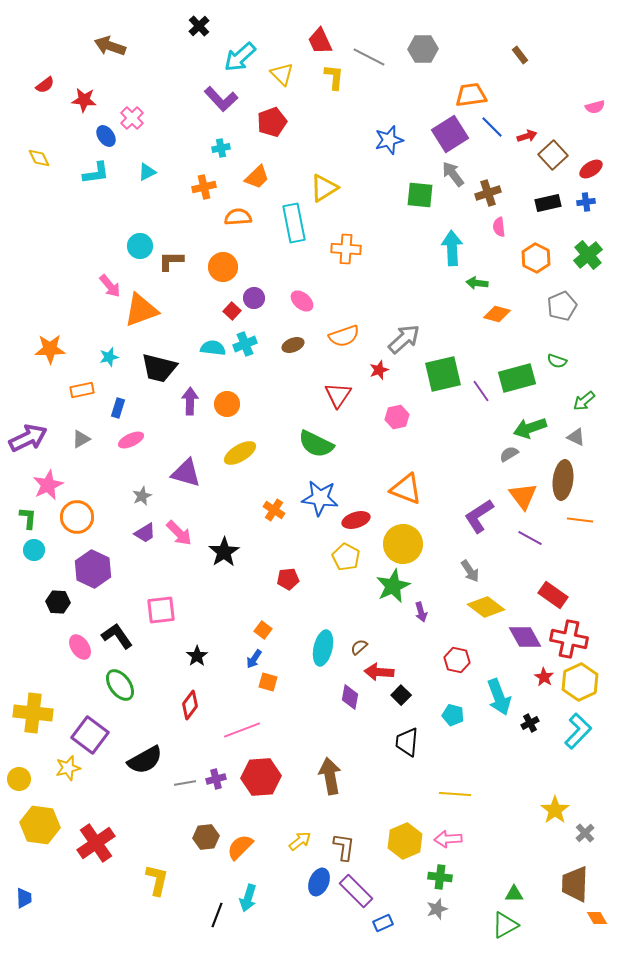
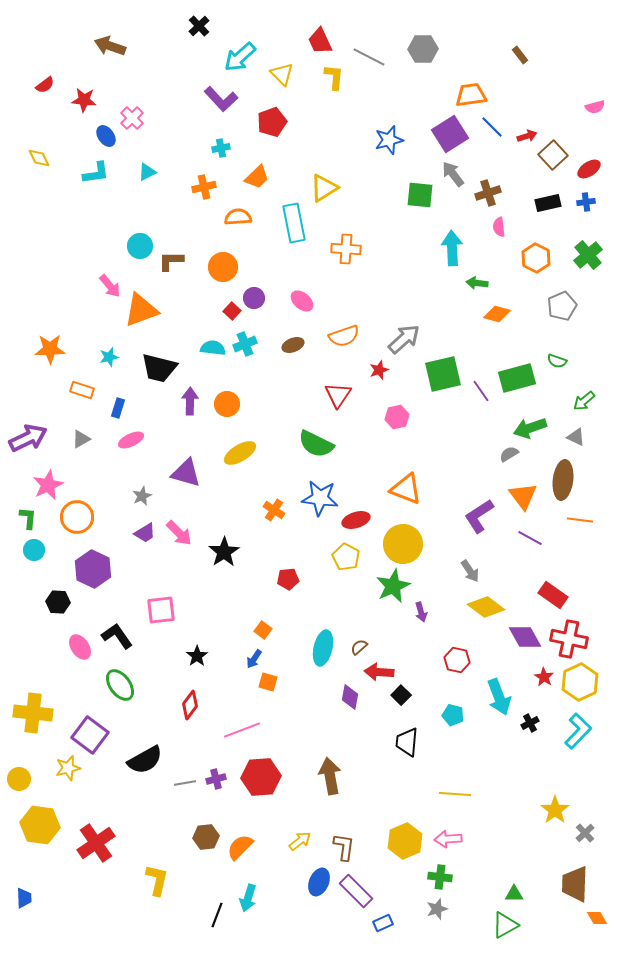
red ellipse at (591, 169): moved 2 px left
orange rectangle at (82, 390): rotated 30 degrees clockwise
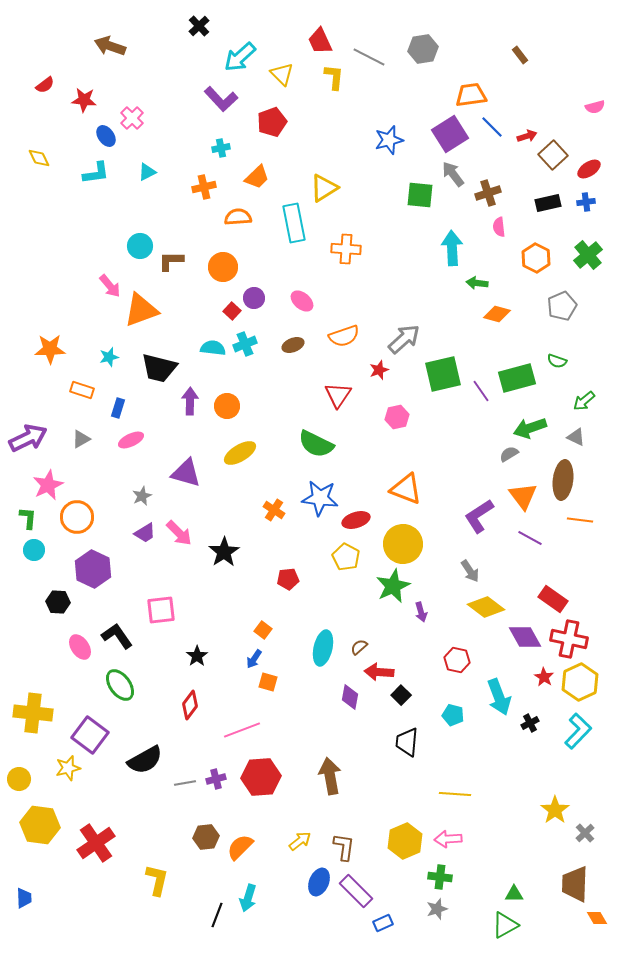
gray hexagon at (423, 49): rotated 8 degrees counterclockwise
orange circle at (227, 404): moved 2 px down
red rectangle at (553, 595): moved 4 px down
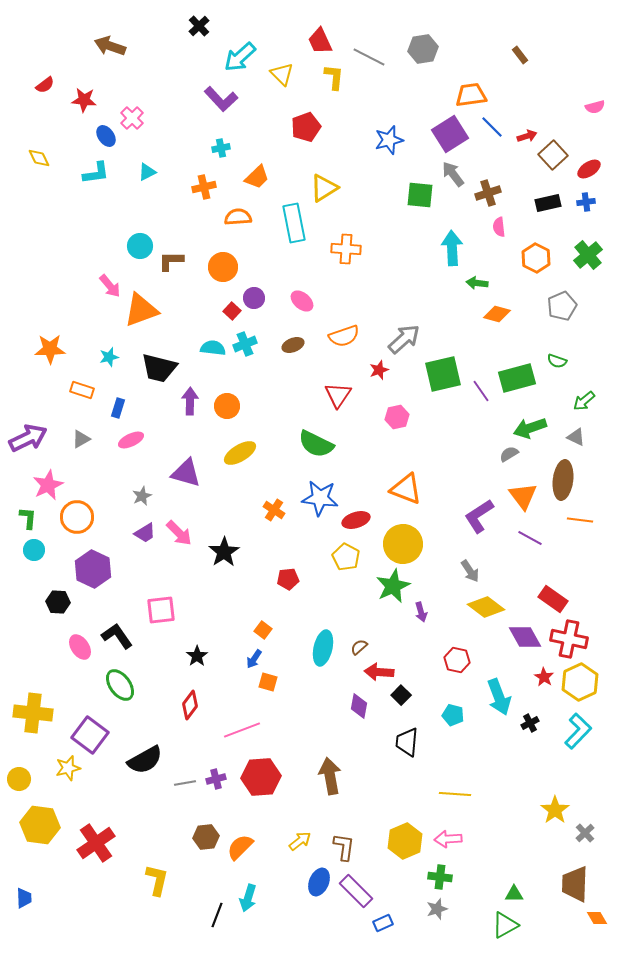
red pentagon at (272, 122): moved 34 px right, 5 px down
purple diamond at (350, 697): moved 9 px right, 9 px down
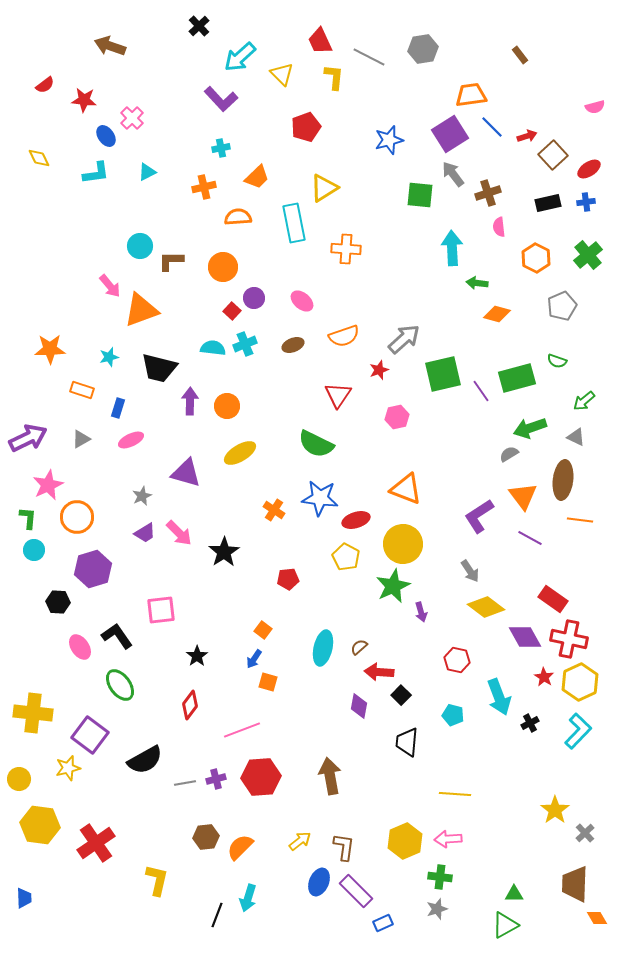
purple hexagon at (93, 569): rotated 18 degrees clockwise
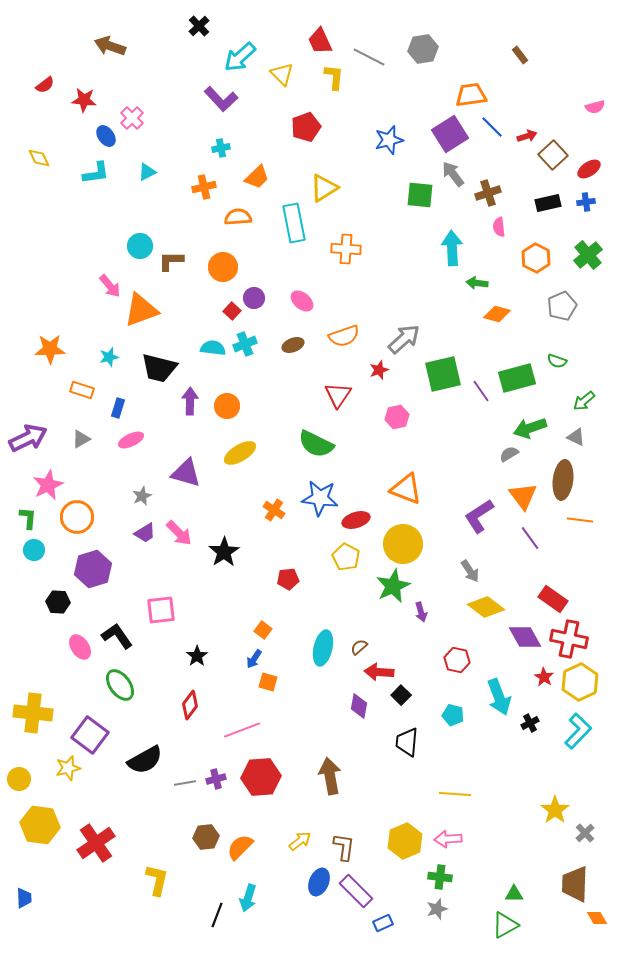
purple line at (530, 538): rotated 25 degrees clockwise
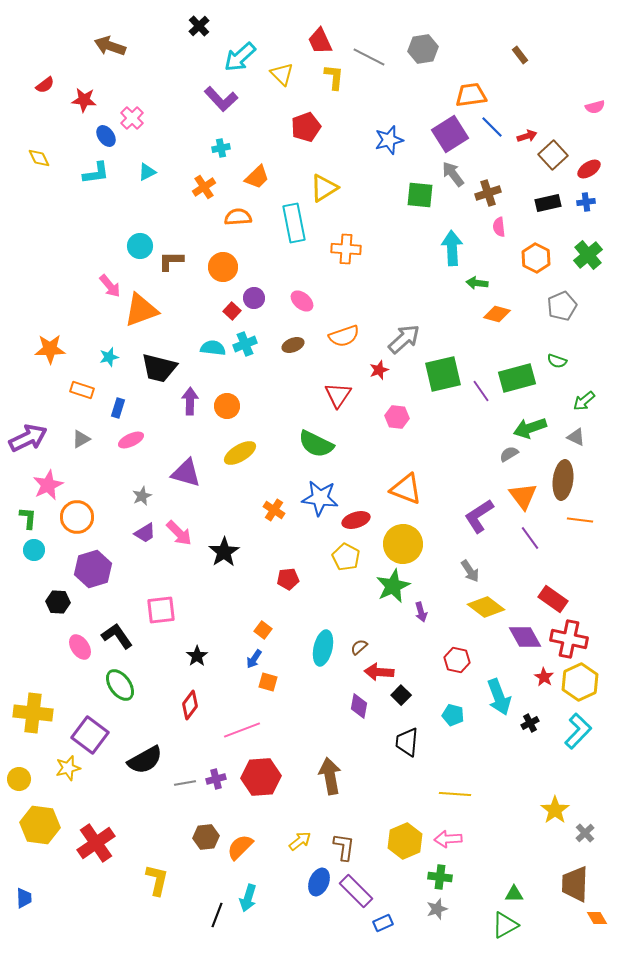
orange cross at (204, 187): rotated 20 degrees counterclockwise
pink hexagon at (397, 417): rotated 20 degrees clockwise
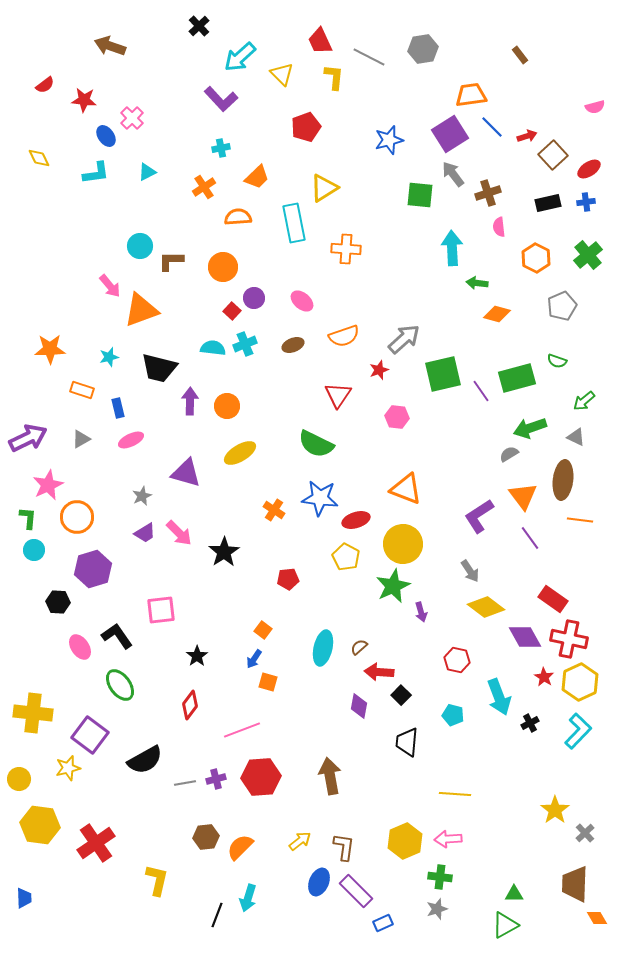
blue rectangle at (118, 408): rotated 30 degrees counterclockwise
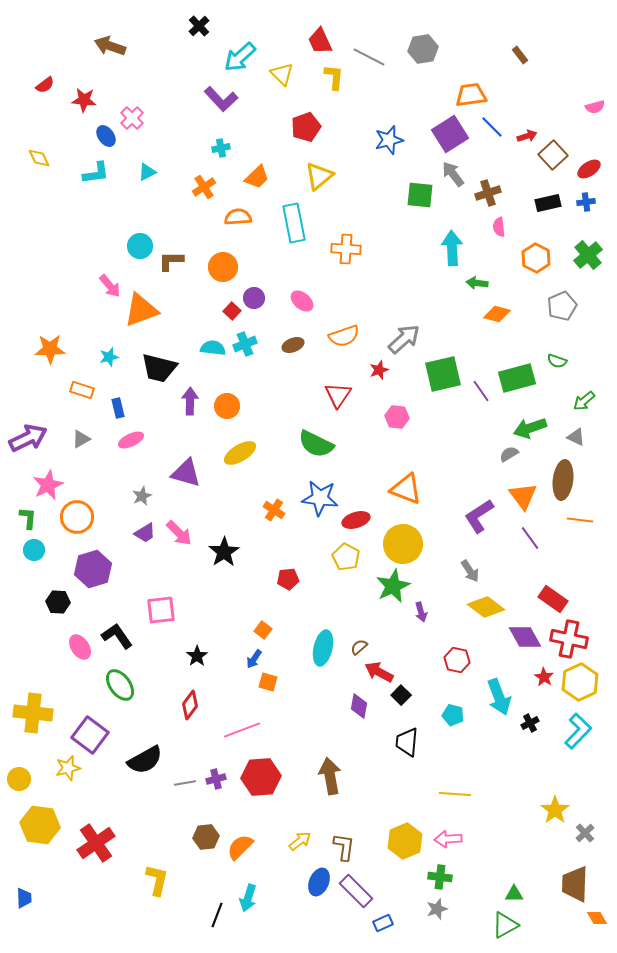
yellow triangle at (324, 188): moved 5 px left, 12 px up; rotated 8 degrees counterclockwise
red arrow at (379, 672): rotated 24 degrees clockwise
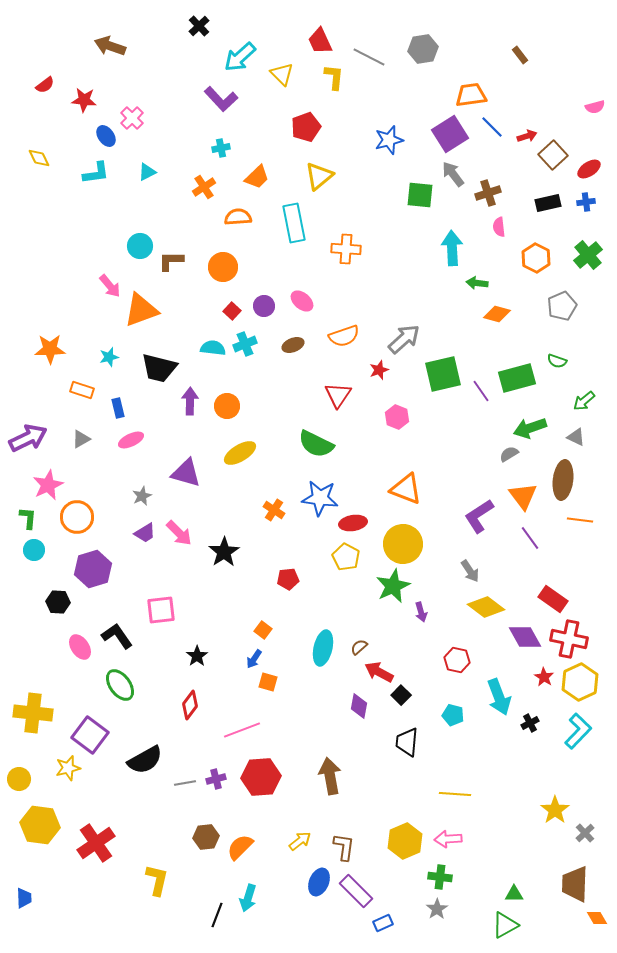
purple circle at (254, 298): moved 10 px right, 8 px down
pink hexagon at (397, 417): rotated 15 degrees clockwise
red ellipse at (356, 520): moved 3 px left, 3 px down; rotated 8 degrees clockwise
gray star at (437, 909): rotated 15 degrees counterclockwise
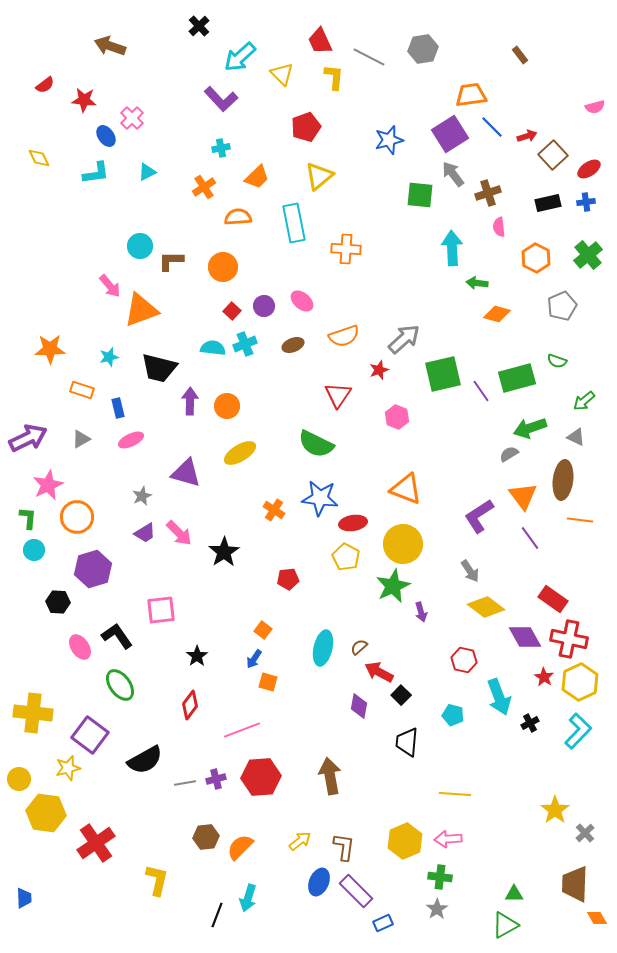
red hexagon at (457, 660): moved 7 px right
yellow hexagon at (40, 825): moved 6 px right, 12 px up
